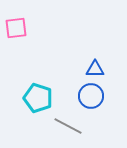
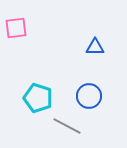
blue triangle: moved 22 px up
blue circle: moved 2 px left
gray line: moved 1 px left
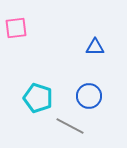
gray line: moved 3 px right
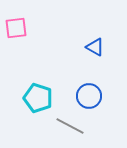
blue triangle: rotated 30 degrees clockwise
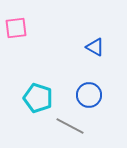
blue circle: moved 1 px up
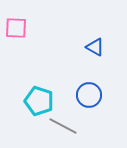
pink square: rotated 10 degrees clockwise
cyan pentagon: moved 1 px right, 3 px down
gray line: moved 7 px left
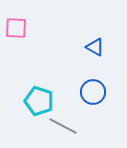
blue circle: moved 4 px right, 3 px up
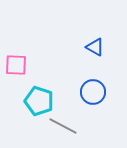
pink square: moved 37 px down
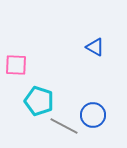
blue circle: moved 23 px down
gray line: moved 1 px right
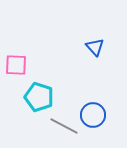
blue triangle: rotated 18 degrees clockwise
cyan pentagon: moved 4 px up
